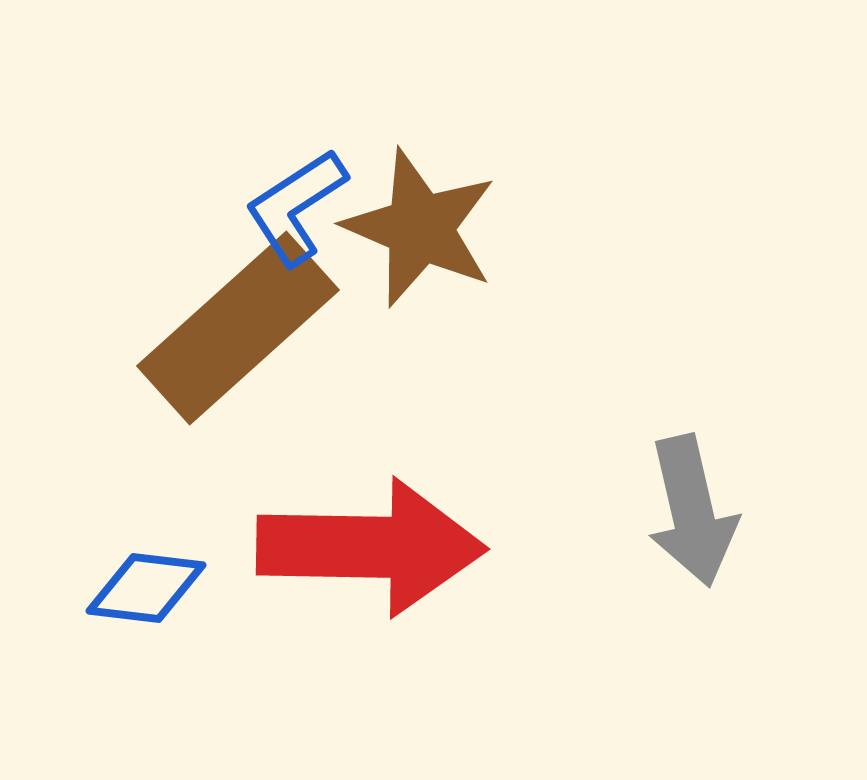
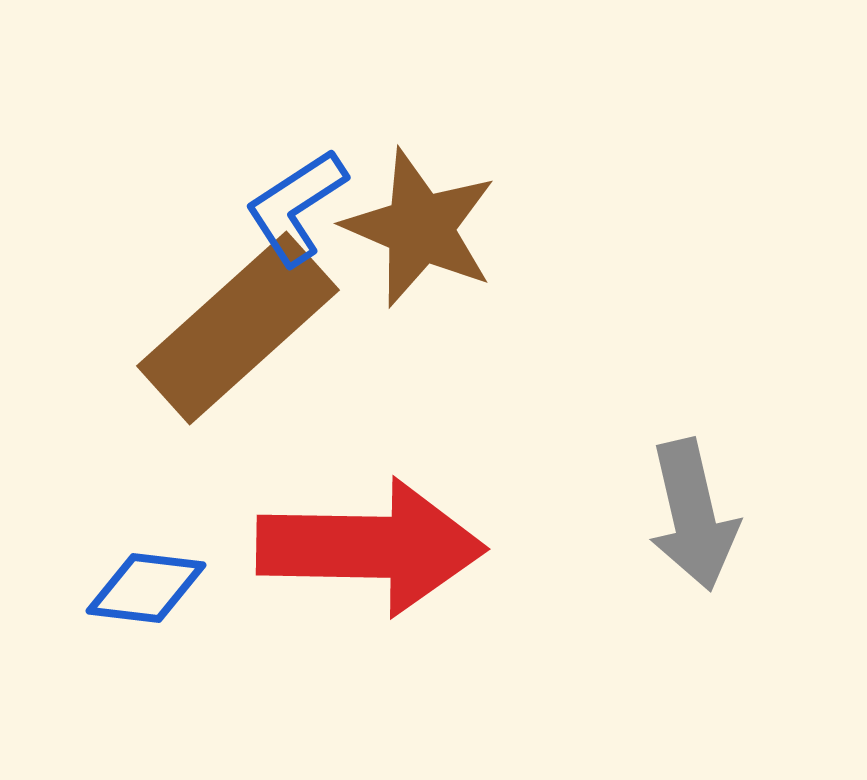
gray arrow: moved 1 px right, 4 px down
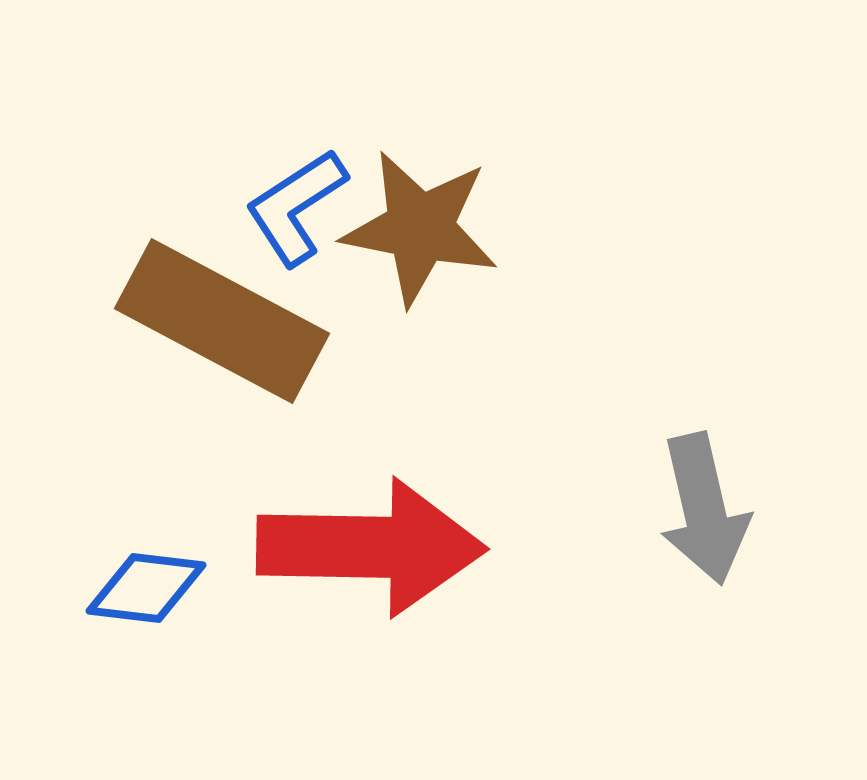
brown star: rotated 12 degrees counterclockwise
brown rectangle: moved 16 px left, 7 px up; rotated 70 degrees clockwise
gray arrow: moved 11 px right, 6 px up
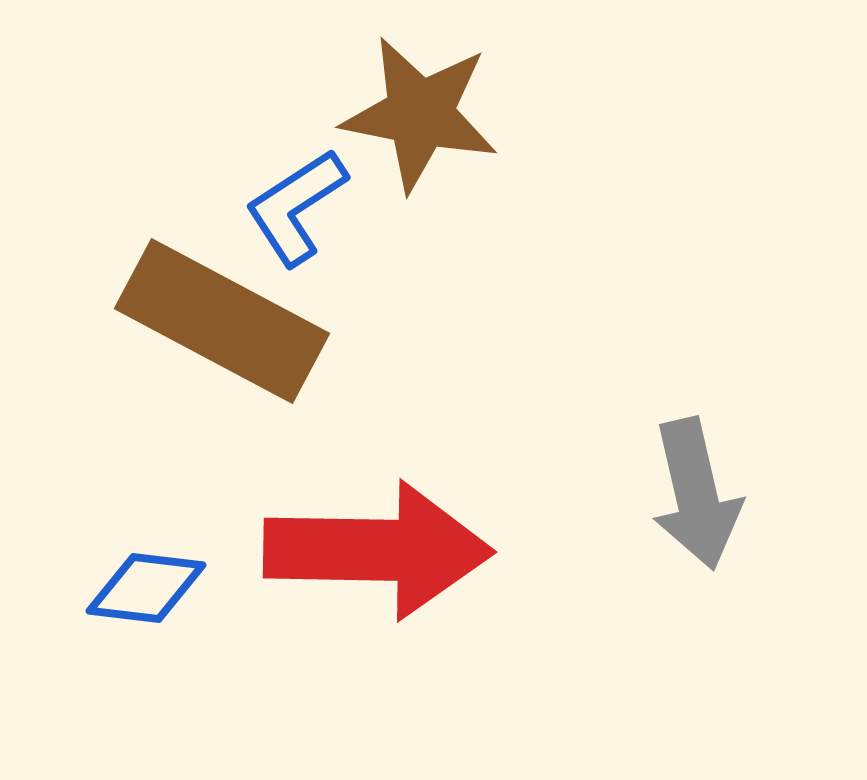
brown star: moved 114 px up
gray arrow: moved 8 px left, 15 px up
red arrow: moved 7 px right, 3 px down
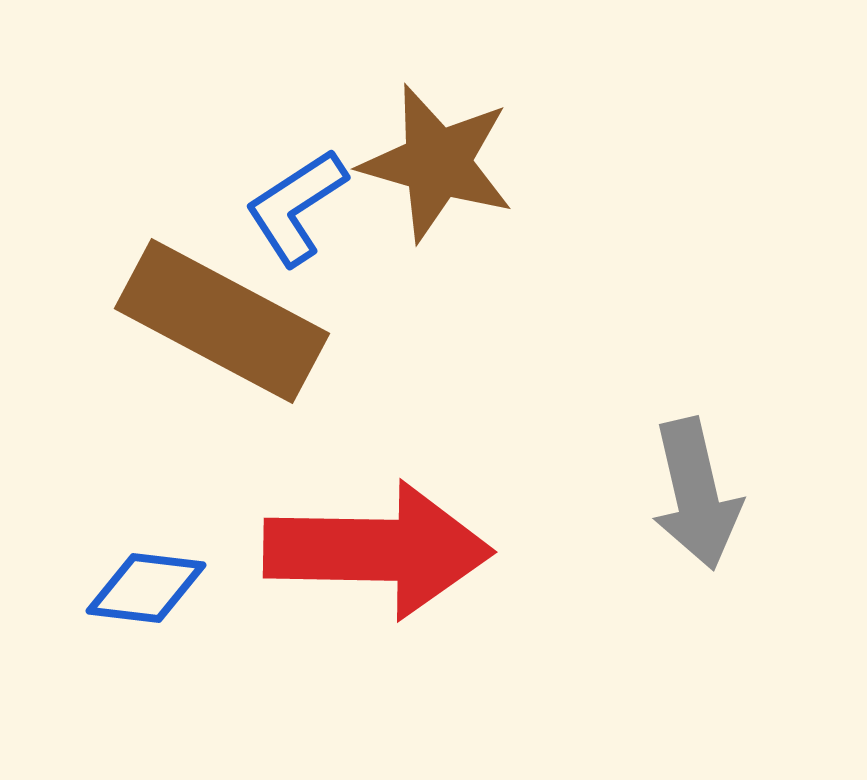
brown star: moved 17 px right, 49 px down; rotated 5 degrees clockwise
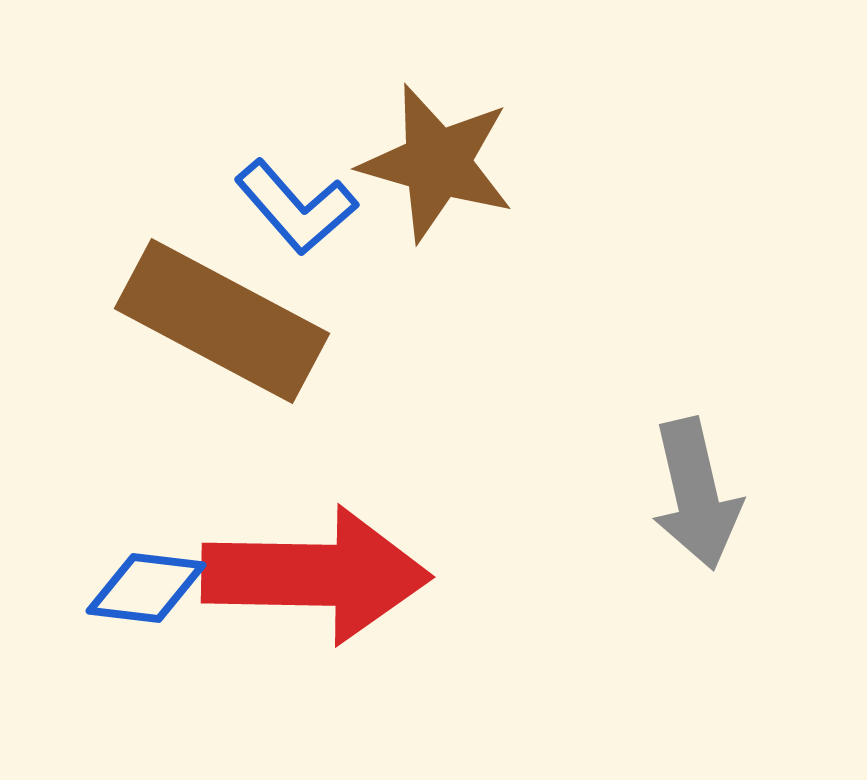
blue L-shape: rotated 98 degrees counterclockwise
red arrow: moved 62 px left, 25 px down
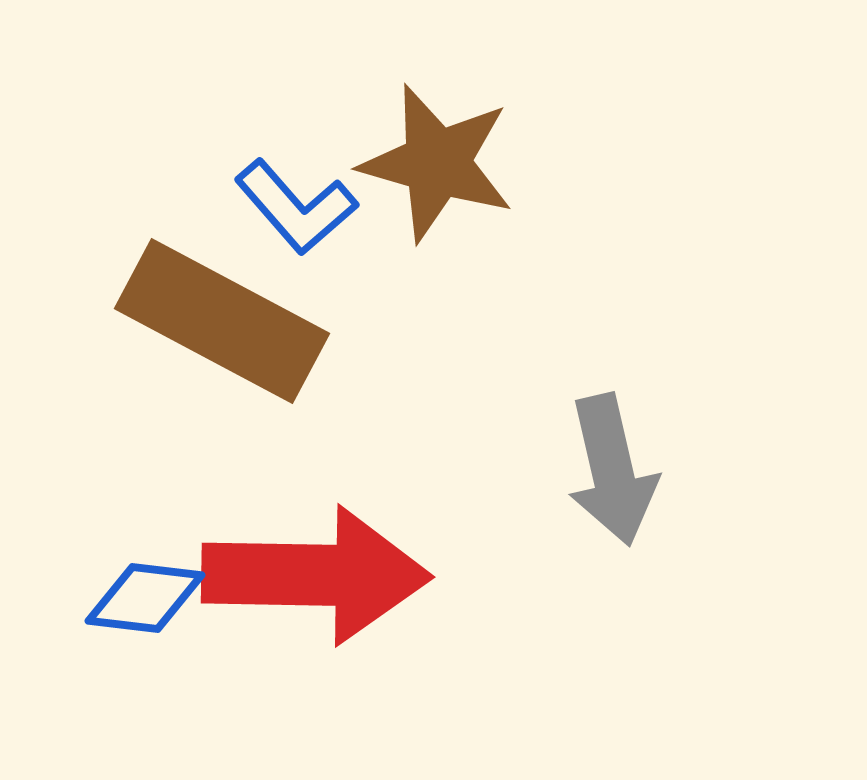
gray arrow: moved 84 px left, 24 px up
blue diamond: moved 1 px left, 10 px down
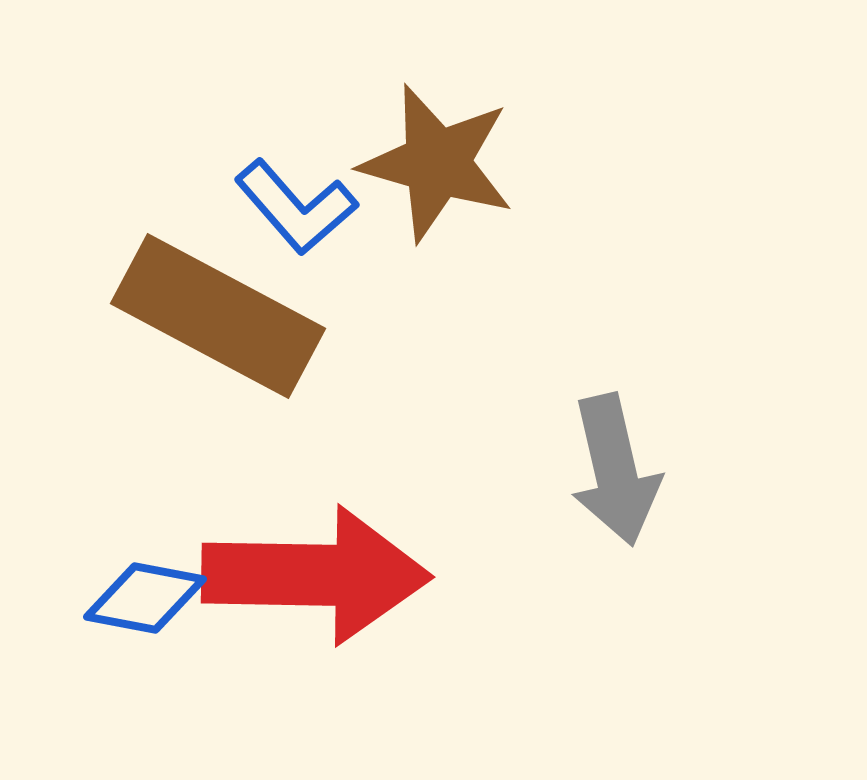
brown rectangle: moved 4 px left, 5 px up
gray arrow: moved 3 px right
blue diamond: rotated 4 degrees clockwise
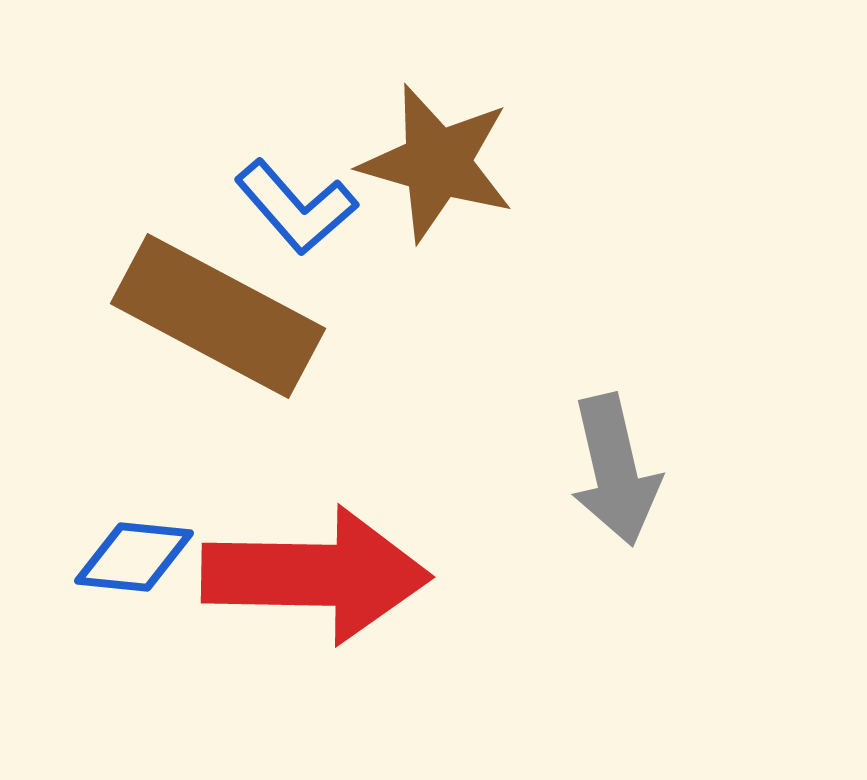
blue diamond: moved 11 px left, 41 px up; rotated 5 degrees counterclockwise
